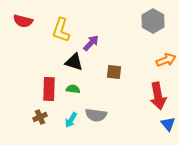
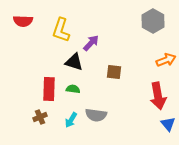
red semicircle: rotated 12 degrees counterclockwise
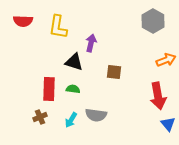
yellow L-shape: moved 3 px left, 3 px up; rotated 10 degrees counterclockwise
purple arrow: rotated 30 degrees counterclockwise
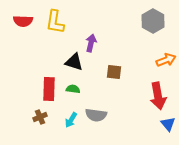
yellow L-shape: moved 3 px left, 5 px up
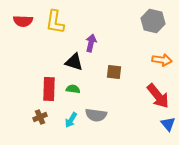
gray hexagon: rotated 15 degrees counterclockwise
orange arrow: moved 4 px left; rotated 30 degrees clockwise
red arrow: rotated 28 degrees counterclockwise
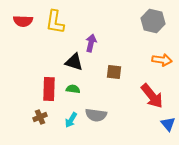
red arrow: moved 6 px left
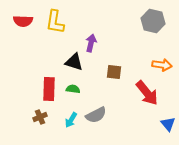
orange arrow: moved 5 px down
red arrow: moved 5 px left, 3 px up
gray semicircle: rotated 35 degrees counterclockwise
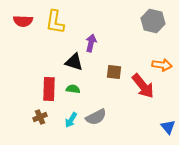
red arrow: moved 4 px left, 7 px up
gray semicircle: moved 2 px down
blue triangle: moved 3 px down
